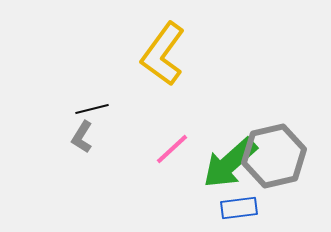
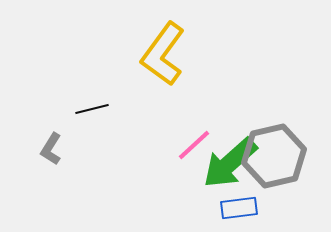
gray L-shape: moved 31 px left, 12 px down
pink line: moved 22 px right, 4 px up
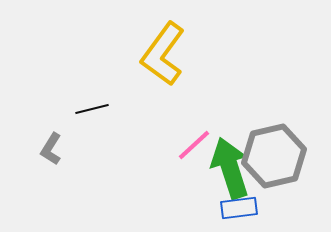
green arrow: moved 5 px down; rotated 114 degrees clockwise
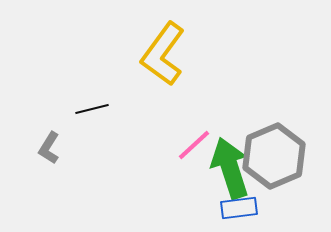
gray L-shape: moved 2 px left, 1 px up
gray hexagon: rotated 10 degrees counterclockwise
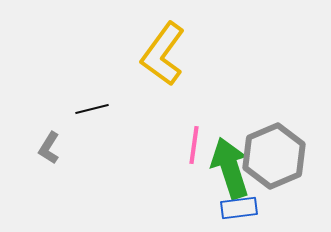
pink line: rotated 39 degrees counterclockwise
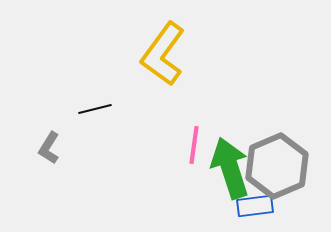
black line: moved 3 px right
gray hexagon: moved 3 px right, 10 px down
blue rectangle: moved 16 px right, 2 px up
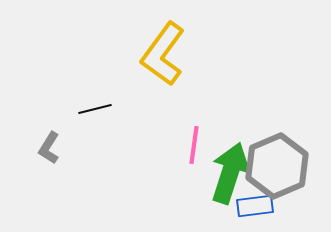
green arrow: moved 5 px down; rotated 36 degrees clockwise
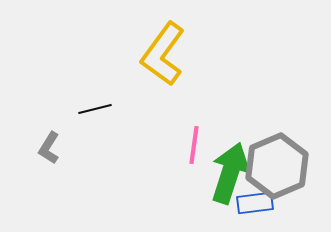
blue rectangle: moved 3 px up
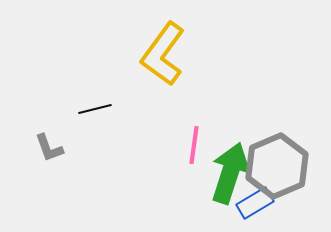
gray L-shape: rotated 52 degrees counterclockwise
blue rectangle: rotated 24 degrees counterclockwise
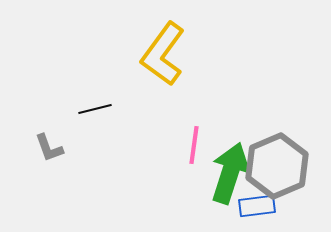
blue rectangle: moved 2 px right, 3 px down; rotated 24 degrees clockwise
